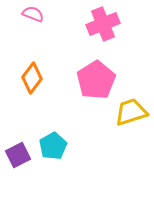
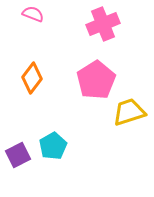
yellow trapezoid: moved 2 px left
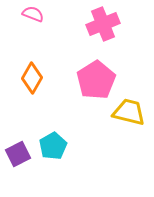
orange diamond: rotated 8 degrees counterclockwise
yellow trapezoid: rotated 32 degrees clockwise
purple square: moved 1 px up
